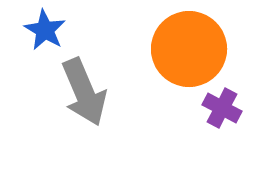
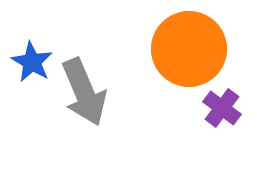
blue star: moved 13 px left, 32 px down
purple cross: rotated 9 degrees clockwise
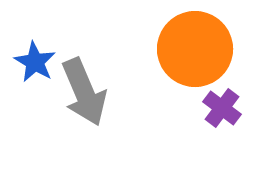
orange circle: moved 6 px right
blue star: moved 3 px right
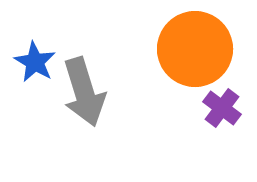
gray arrow: rotated 6 degrees clockwise
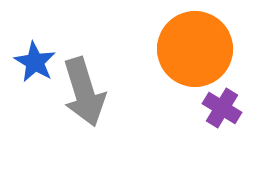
purple cross: rotated 6 degrees counterclockwise
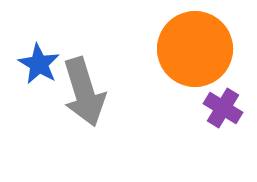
blue star: moved 4 px right, 2 px down
purple cross: moved 1 px right
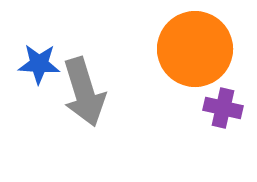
blue star: rotated 27 degrees counterclockwise
purple cross: rotated 18 degrees counterclockwise
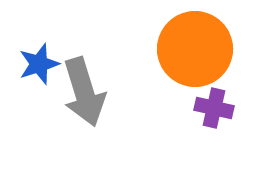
blue star: rotated 21 degrees counterclockwise
purple cross: moved 9 px left
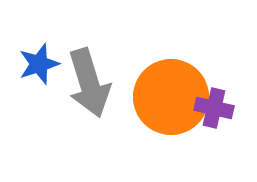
orange circle: moved 24 px left, 48 px down
gray arrow: moved 5 px right, 9 px up
